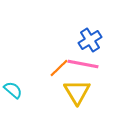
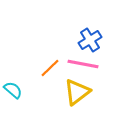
orange line: moved 9 px left
yellow triangle: rotated 24 degrees clockwise
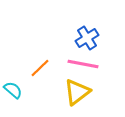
blue cross: moved 3 px left, 2 px up
orange line: moved 10 px left
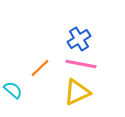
blue cross: moved 8 px left, 1 px down
pink line: moved 2 px left
yellow triangle: rotated 12 degrees clockwise
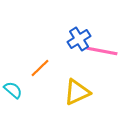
pink line: moved 21 px right, 13 px up
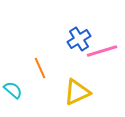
pink line: rotated 28 degrees counterclockwise
orange line: rotated 70 degrees counterclockwise
